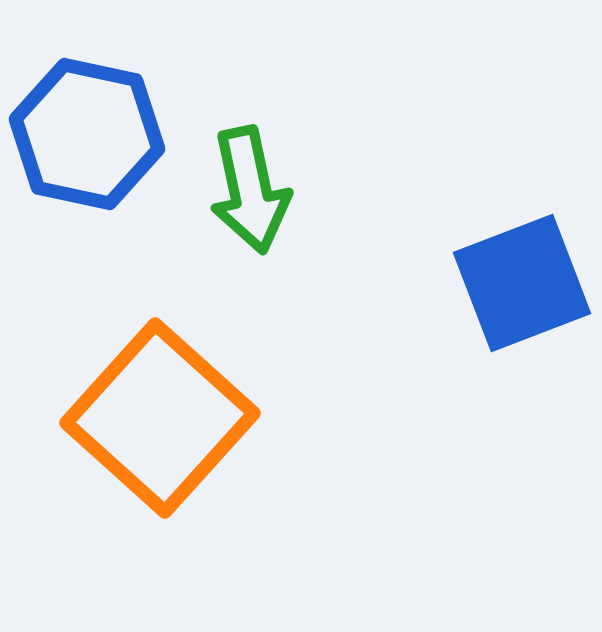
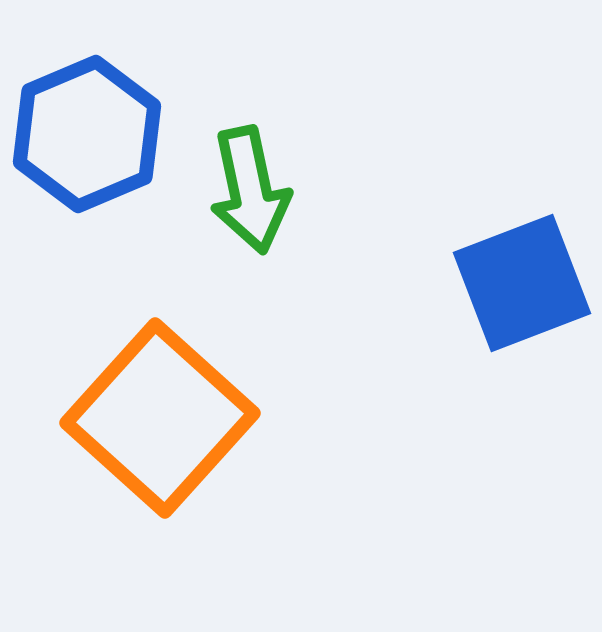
blue hexagon: rotated 25 degrees clockwise
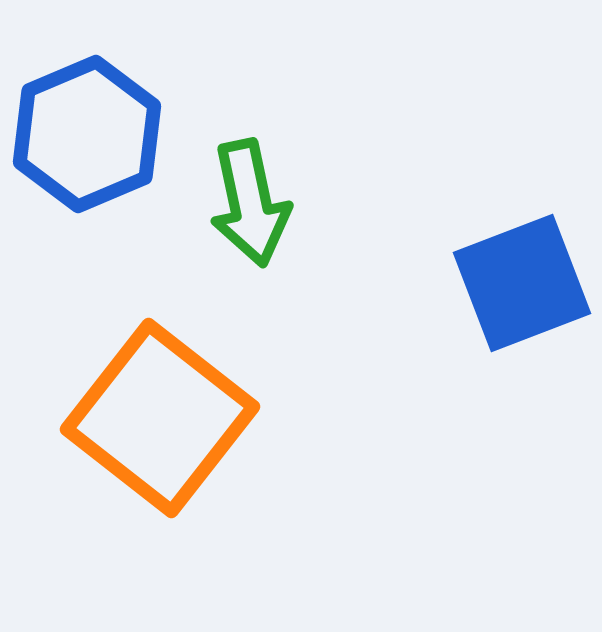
green arrow: moved 13 px down
orange square: rotated 4 degrees counterclockwise
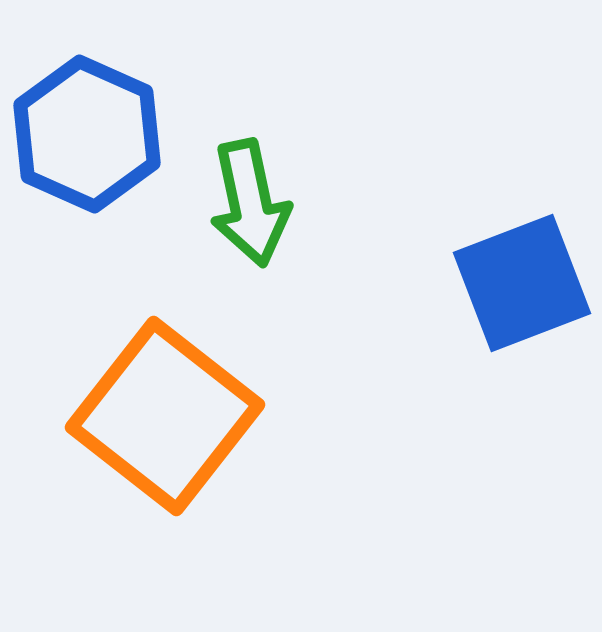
blue hexagon: rotated 13 degrees counterclockwise
orange square: moved 5 px right, 2 px up
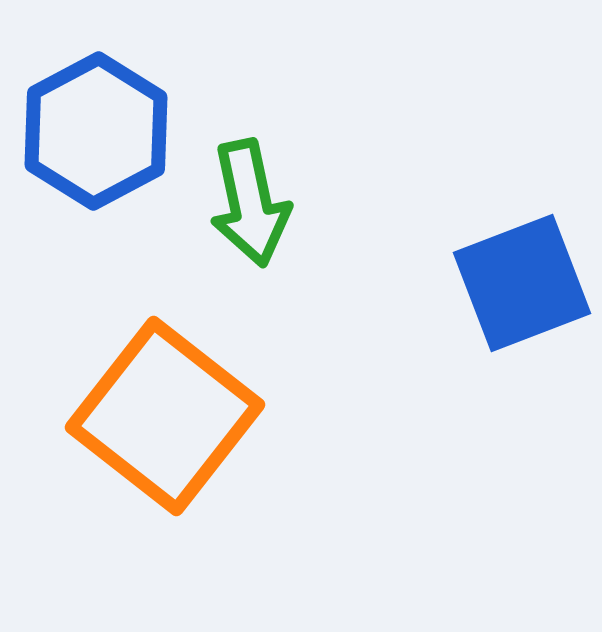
blue hexagon: moved 9 px right, 3 px up; rotated 8 degrees clockwise
